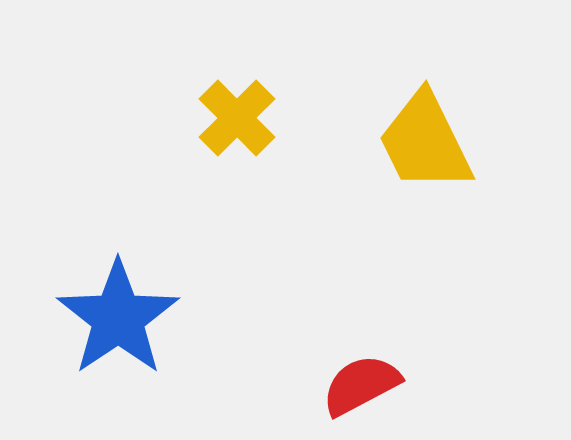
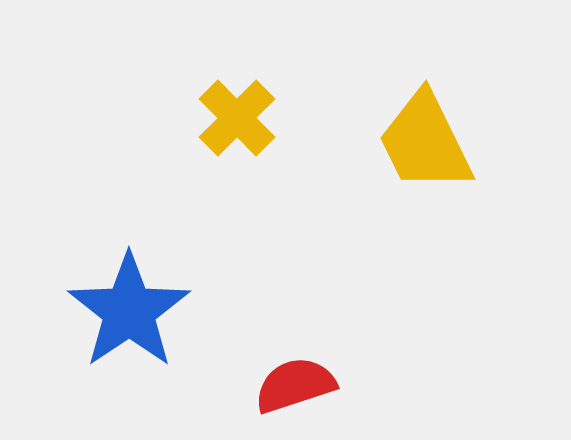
blue star: moved 11 px right, 7 px up
red semicircle: moved 66 px left; rotated 10 degrees clockwise
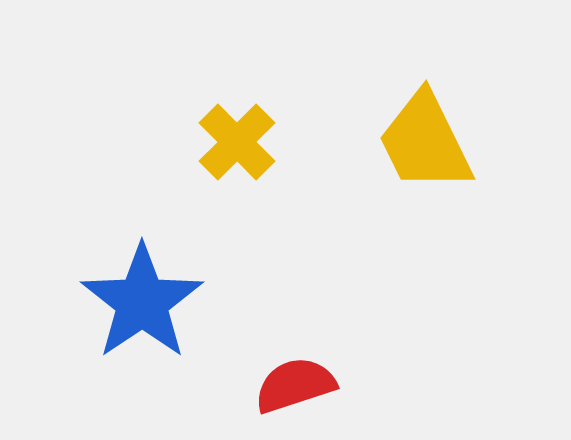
yellow cross: moved 24 px down
blue star: moved 13 px right, 9 px up
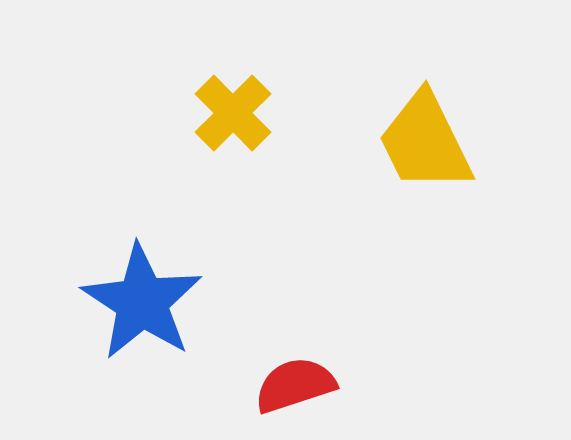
yellow cross: moved 4 px left, 29 px up
blue star: rotated 5 degrees counterclockwise
